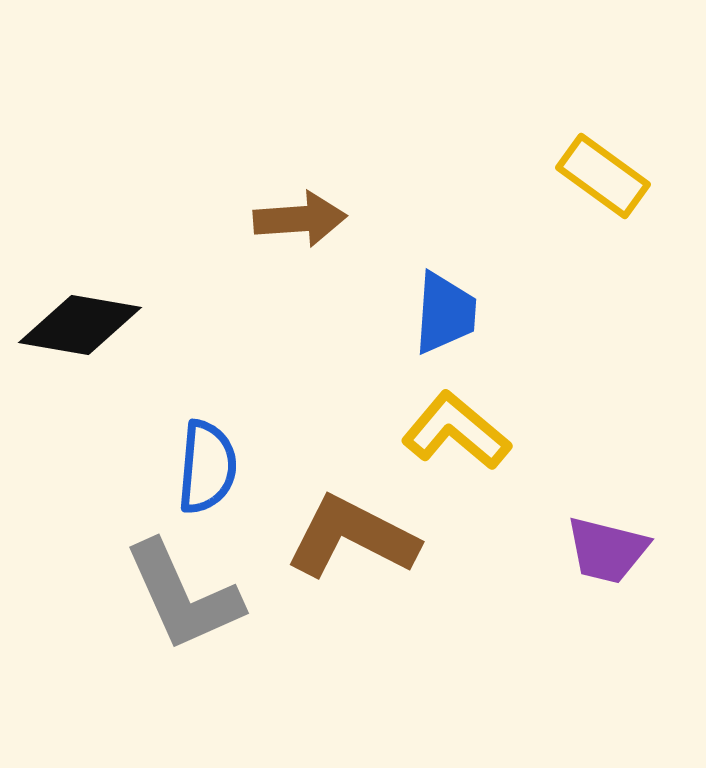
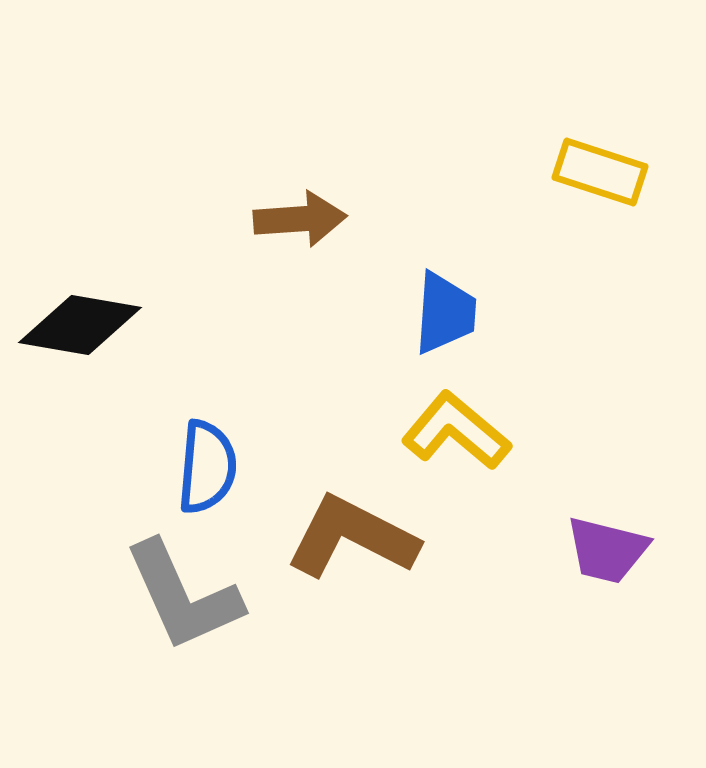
yellow rectangle: moved 3 px left, 4 px up; rotated 18 degrees counterclockwise
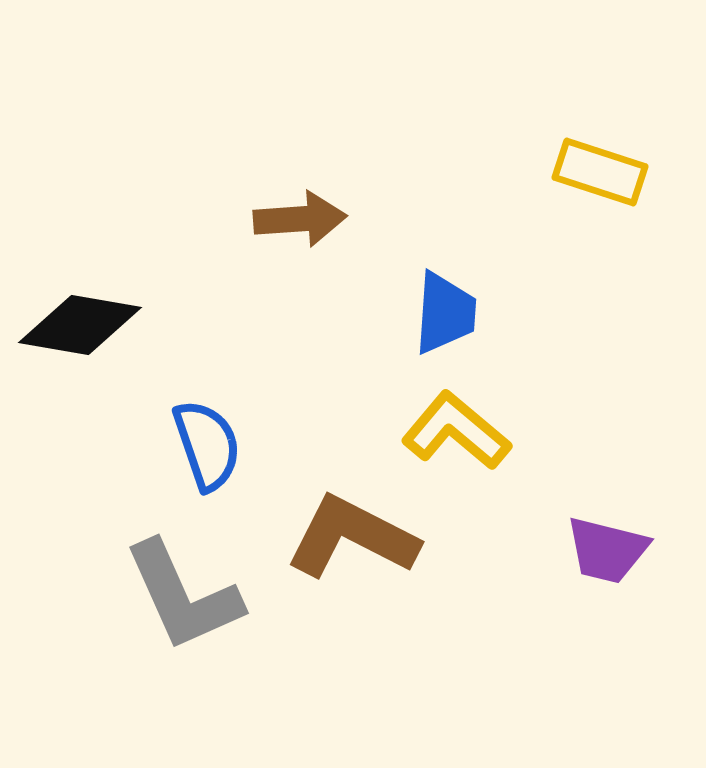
blue semicircle: moved 22 px up; rotated 24 degrees counterclockwise
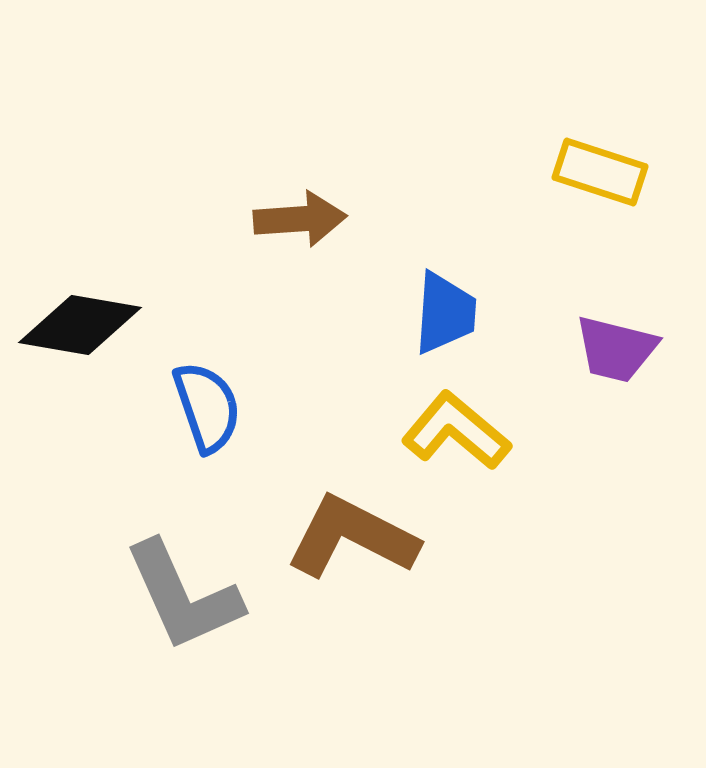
blue semicircle: moved 38 px up
purple trapezoid: moved 9 px right, 201 px up
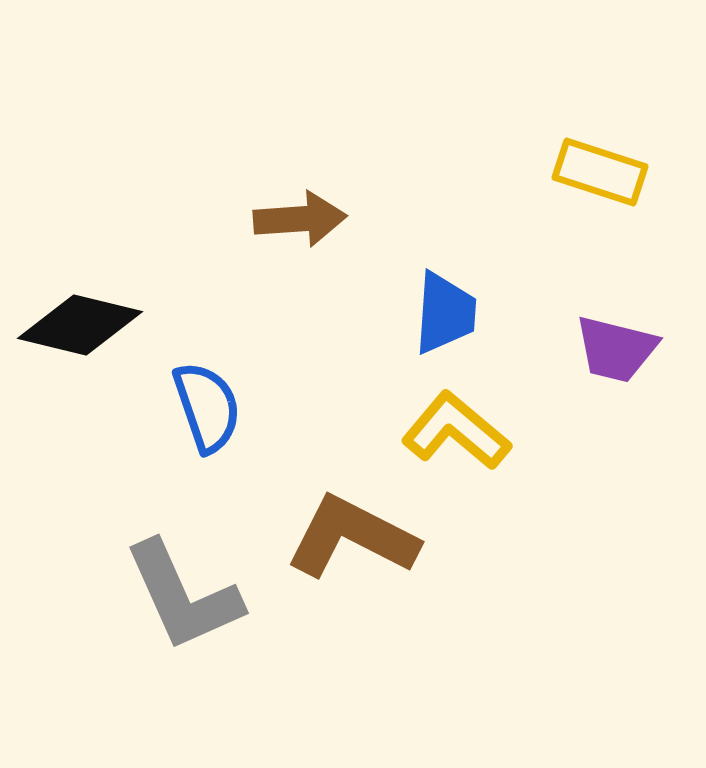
black diamond: rotated 4 degrees clockwise
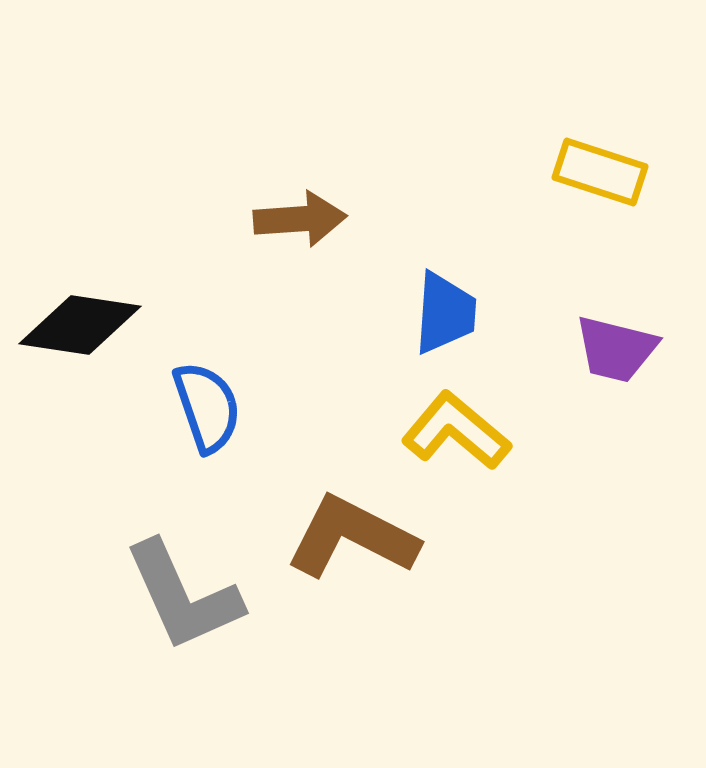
black diamond: rotated 5 degrees counterclockwise
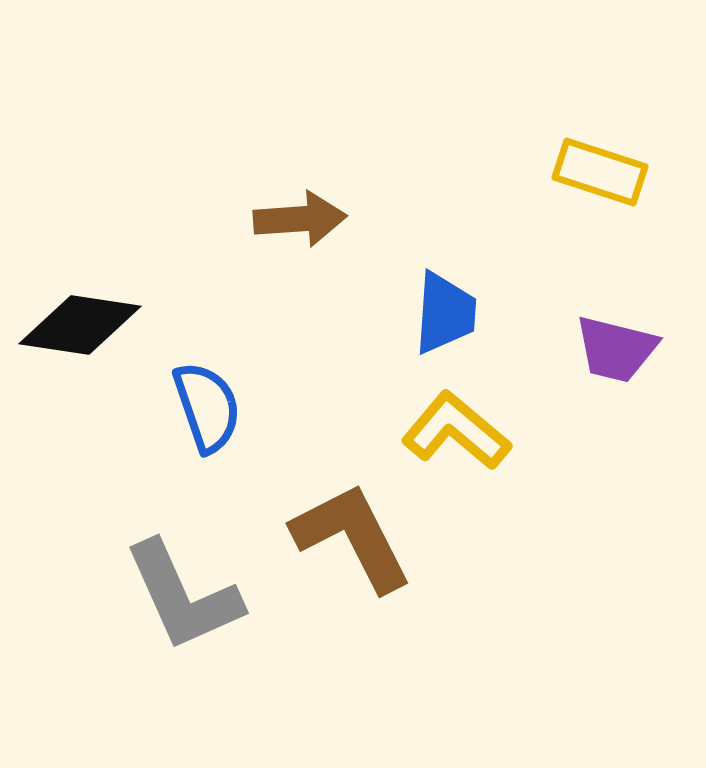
brown L-shape: rotated 36 degrees clockwise
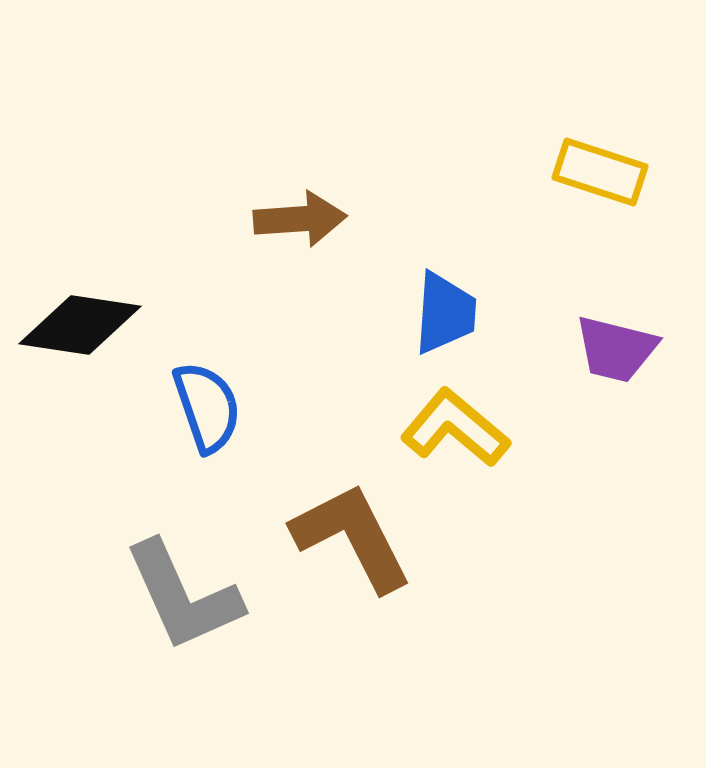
yellow L-shape: moved 1 px left, 3 px up
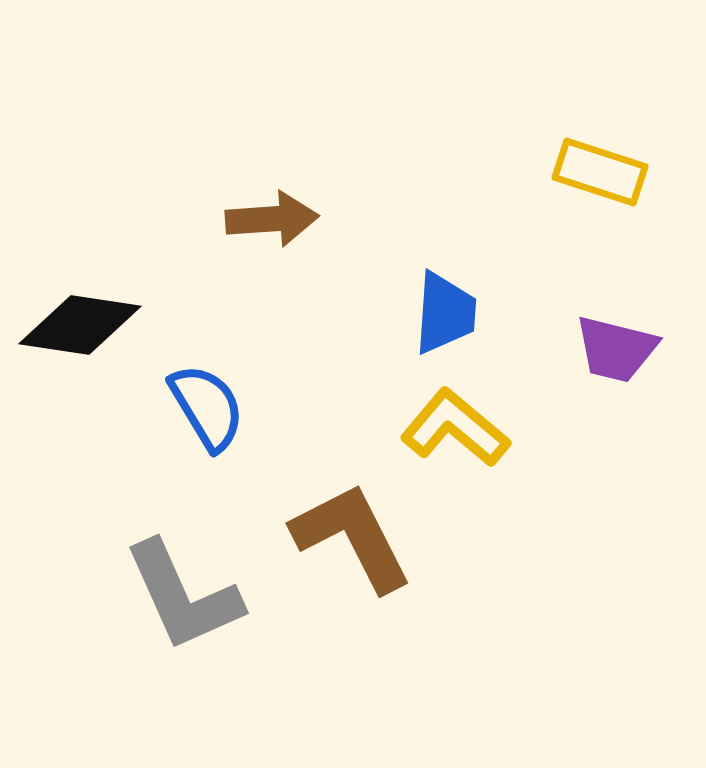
brown arrow: moved 28 px left
blue semicircle: rotated 12 degrees counterclockwise
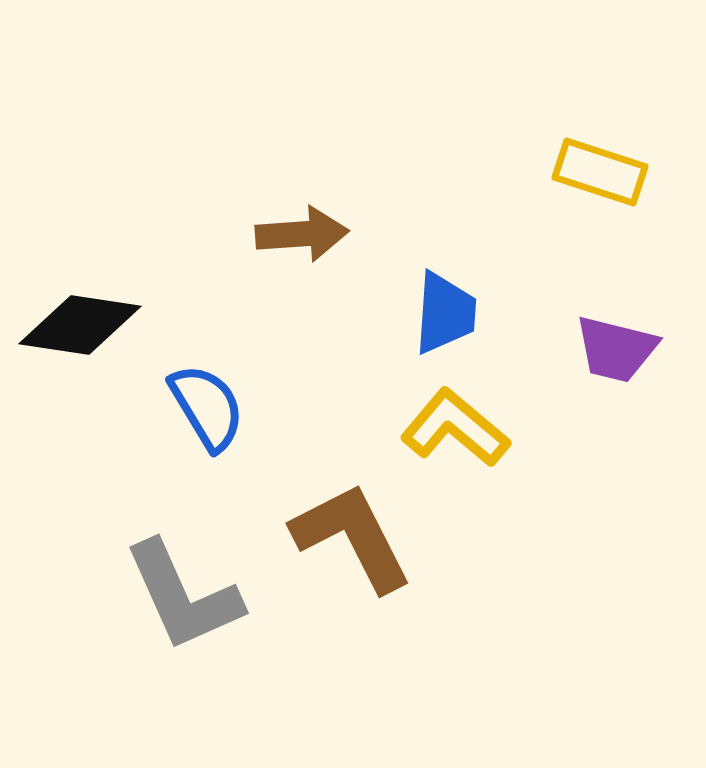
brown arrow: moved 30 px right, 15 px down
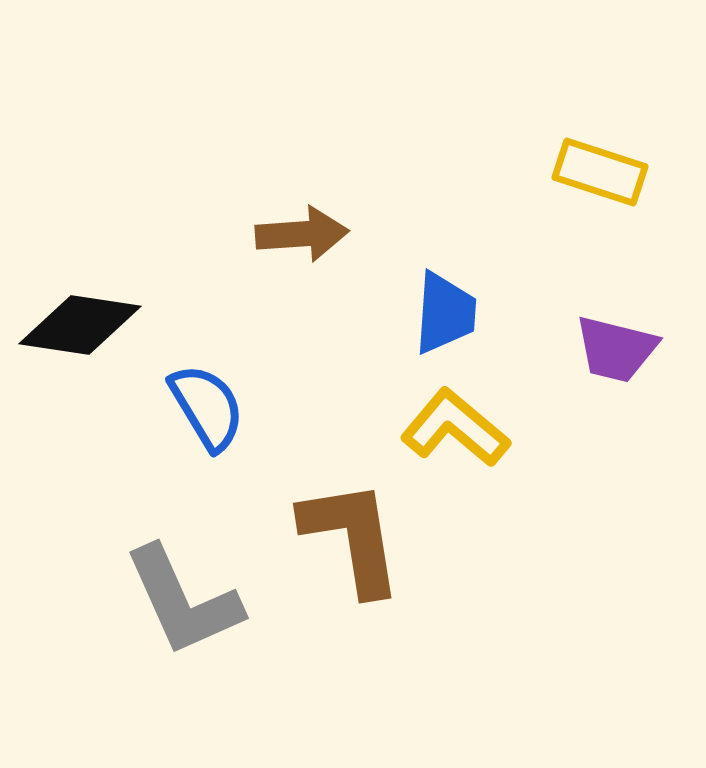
brown L-shape: rotated 18 degrees clockwise
gray L-shape: moved 5 px down
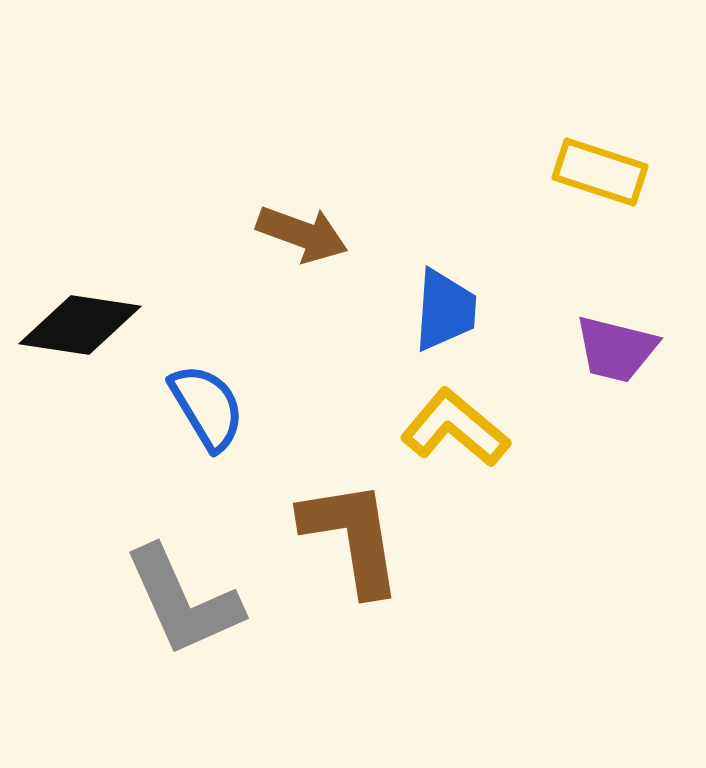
brown arrow: rotated 24 degrees clockwise
blue trapezoid: moved 3 px up
